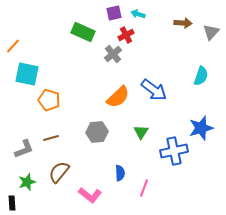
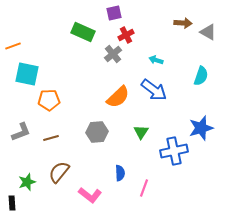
cyan arrow: moved 18 px right, 46 px down
gray triangle: moved 3 px left; rotated 42 degrees counterclockwise
orange line: rotated 28 degrees clockwise
orange pentagon: rotated 20 degrees counterclockwise
gray L-shape: moved 3 px left, 17 px up
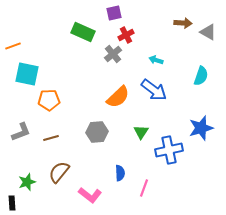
blue cross: moved 5 px left, 1 px up
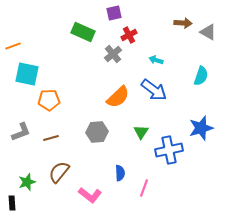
red cross: moved 3 px right
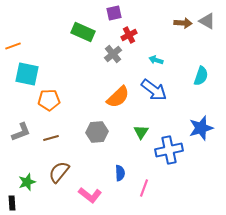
gray triangle: moved 1 px left, 11 px up
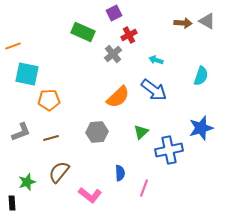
purple square: rotated 14 degrees counterclockwise
green triangle: rotated 14 degrees clockwise
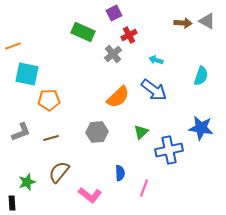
blue star: rotated 25 degrees clockwise
